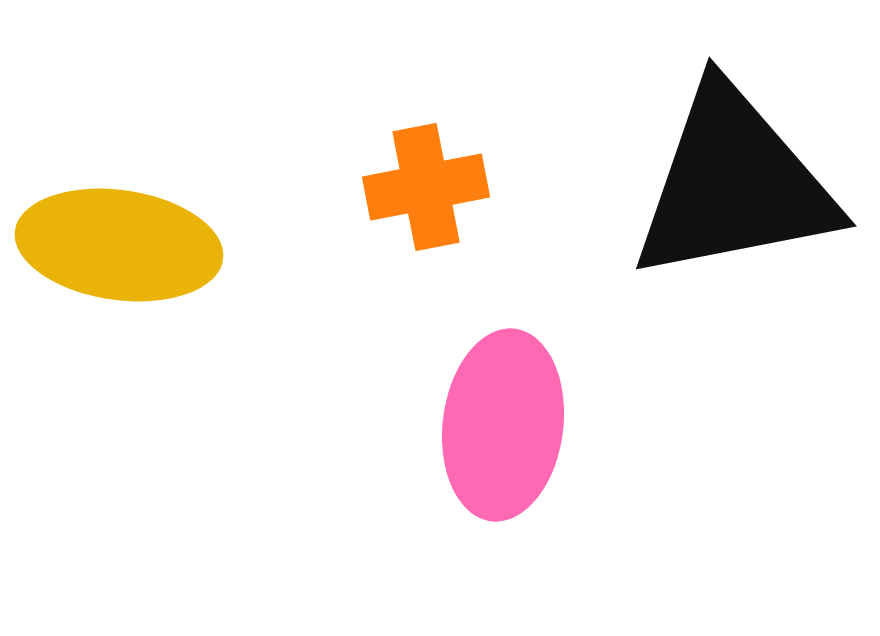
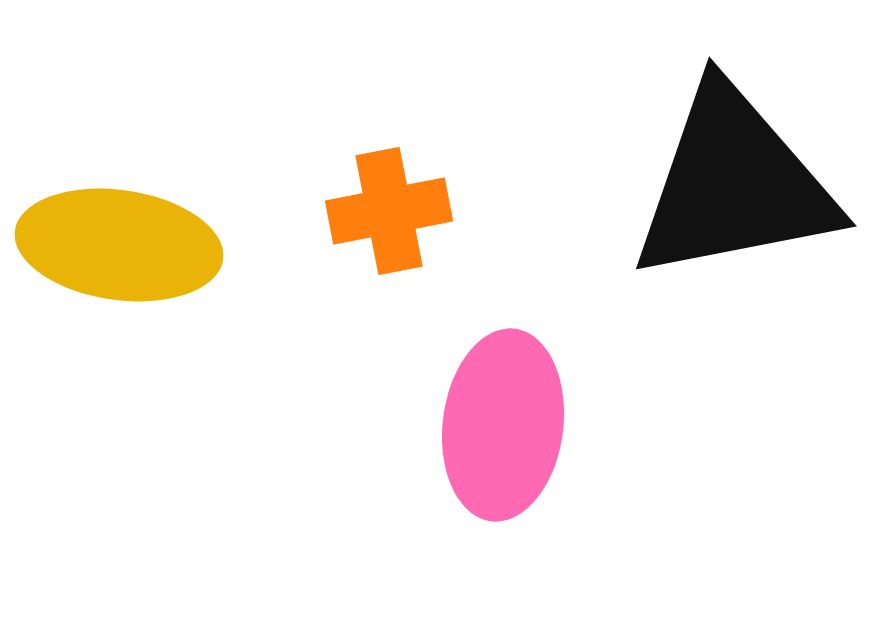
orange cross: moved 37 px left, 24 px down
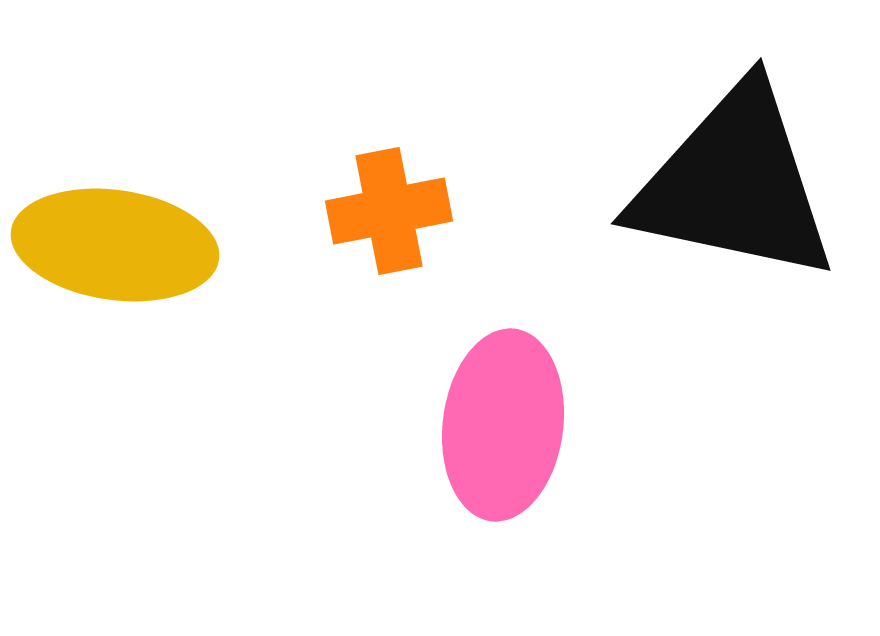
black triangle: rotated 23 degrees clockwise
yellow ellipse: moved 4 px left
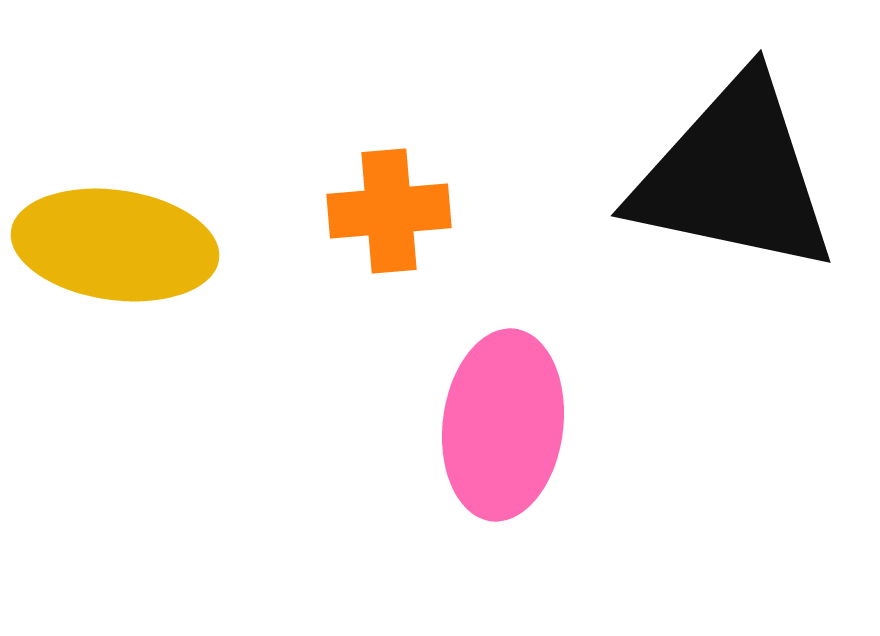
black triangle: moved 8 px up
orange cross: rotated 6 degrees clockwise
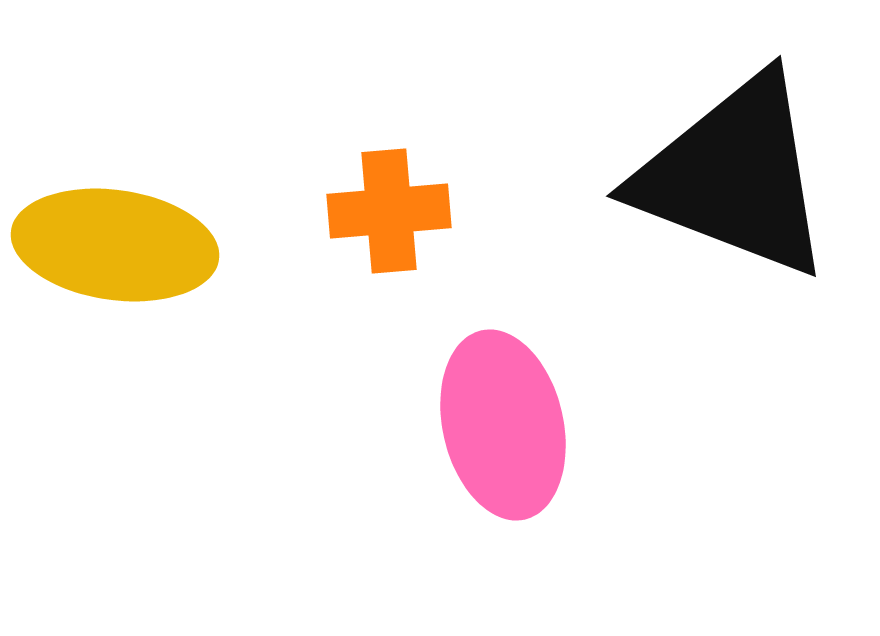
black triangle: rotated 9 degrees clockwise
pink ellipse: rotated 20 degrees counterclockwise
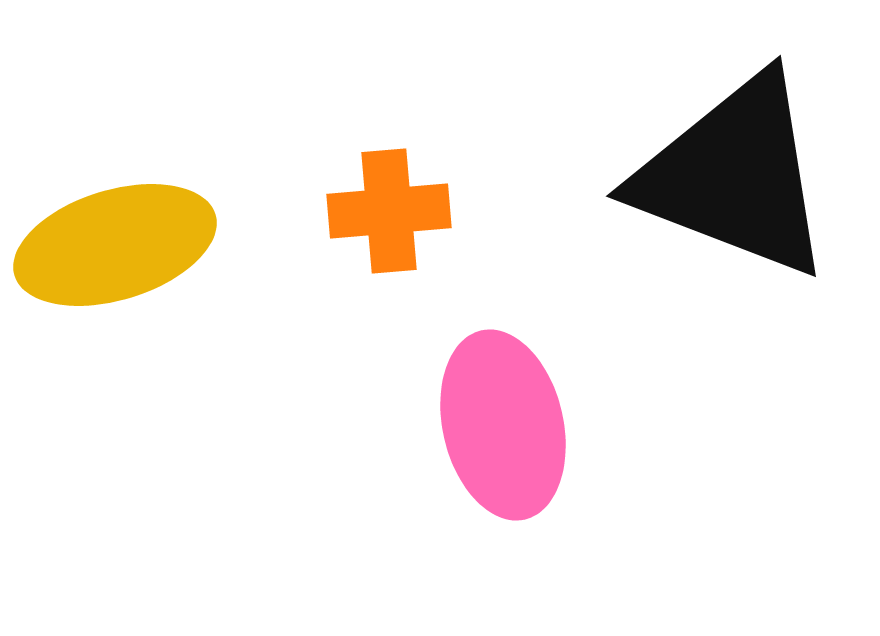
yellow ellipse: rotated 25 degrees counterclockwise
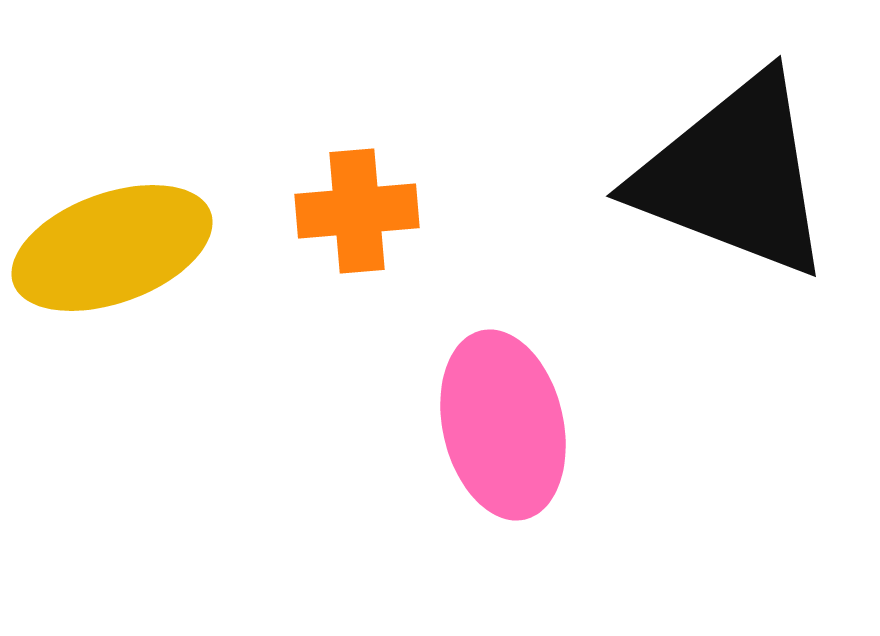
orange cross: moved 32 px left
yellow ellipse: moved 3 px left, 3 px down; rotated 3 degrees counterclockwise
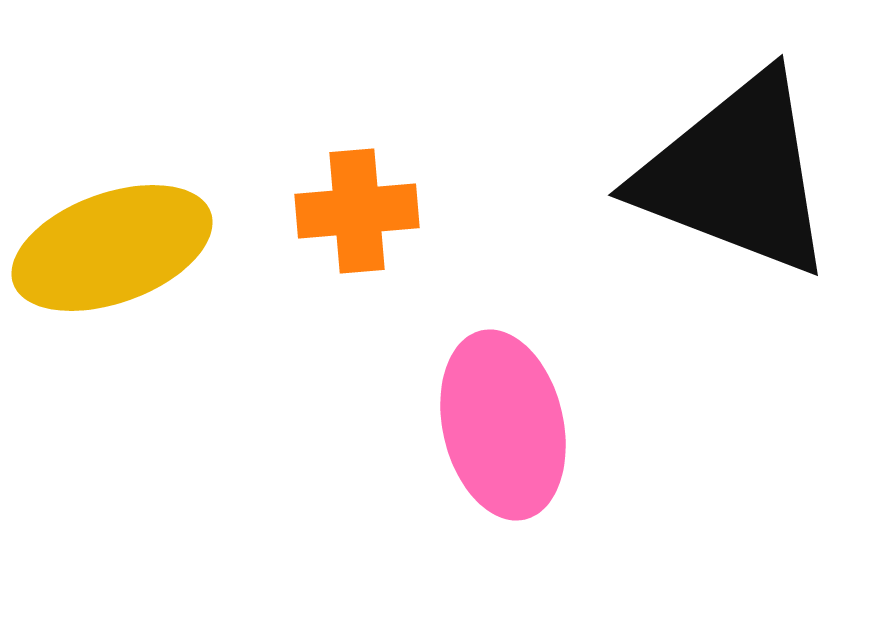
black triangle: moved 2 px right, 1 px up
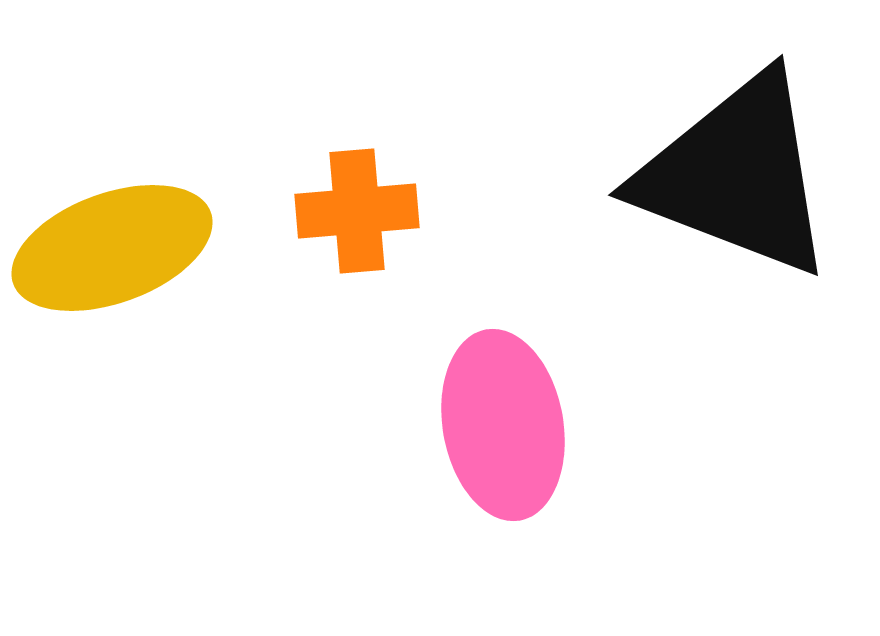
pink ellipse: rotated 3 degrees clockwise
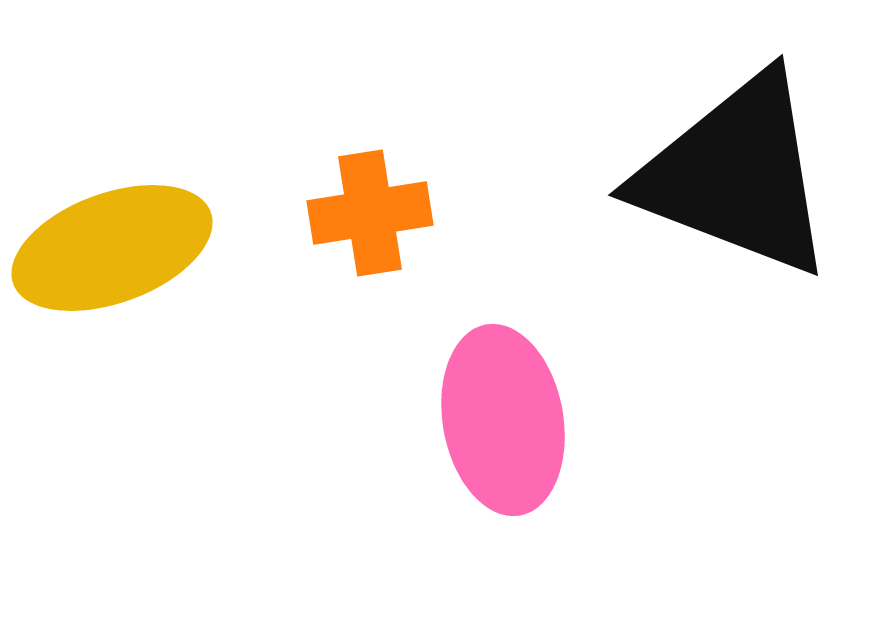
orange cross: moved 13 px right, 2 px down; rotated 4 degrees counterclockwise
pink ellipse: moved 5 px up
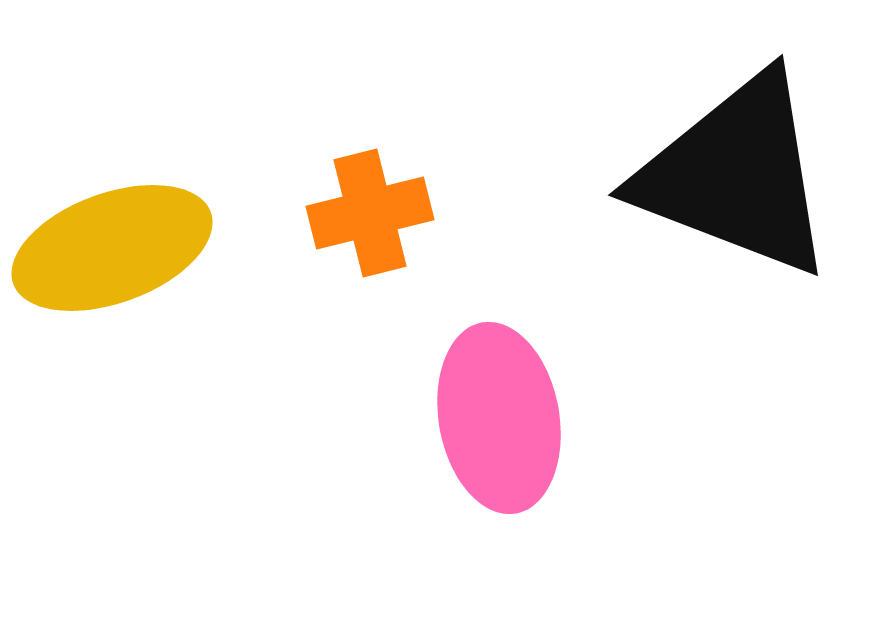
orange cross: rotated 5 degrees counterclockwise
pink ellipse: moved 4 px left, 2 px up
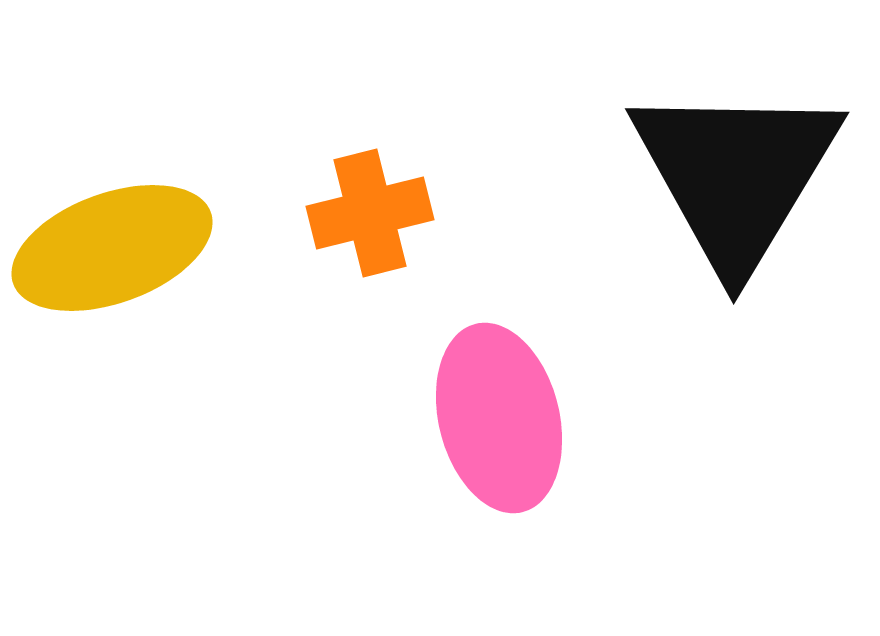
black triangle: rotated 40 degrees clockwise
pink ellipse: rotated 4 degrees counterclockwise
